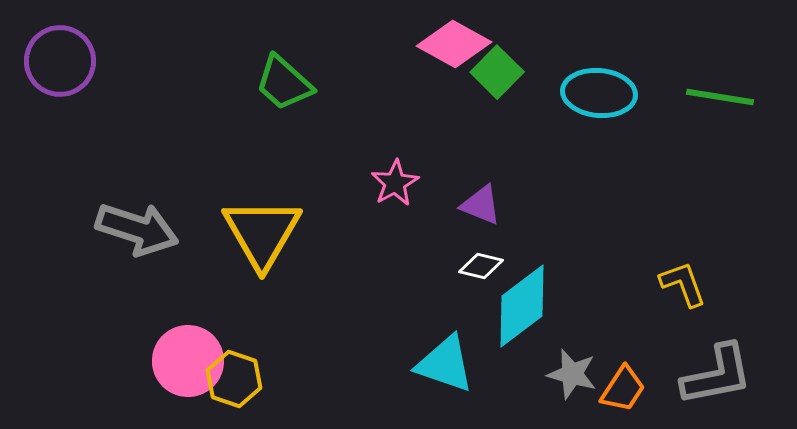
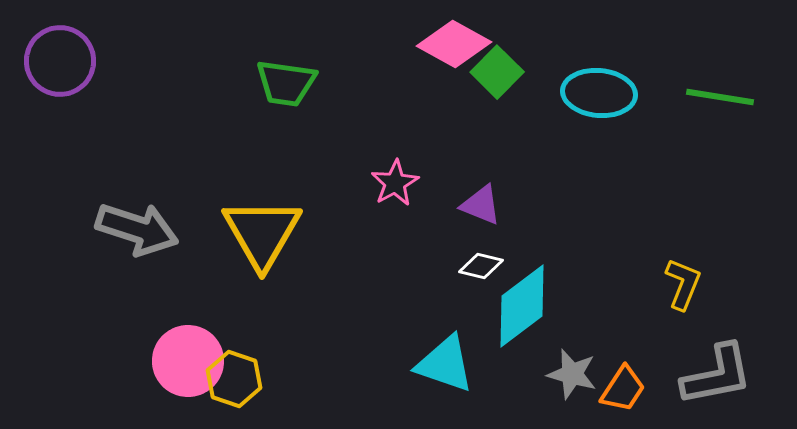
green trapezoid: moved 2 px right; rotated 34 degrees counterclockwise
yellow L-shape: rotated 42 degrees clockwise
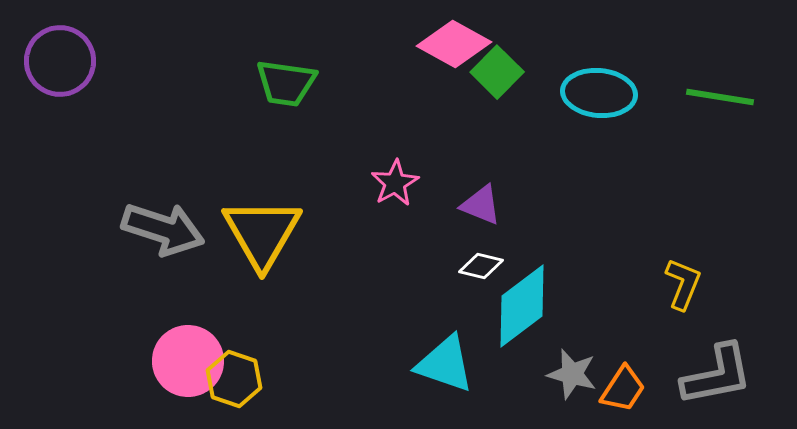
gray arrow: moved 26 px right
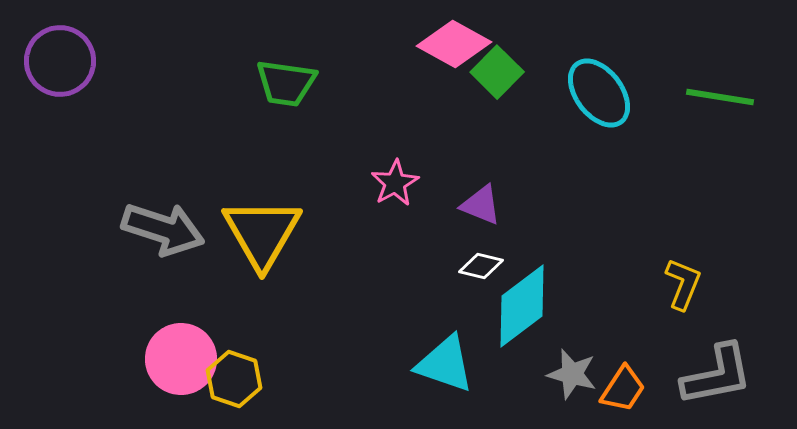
cyan ellipse: rotated 48 degrees clockwise
pink circle: moved 7 px left, 2 px up
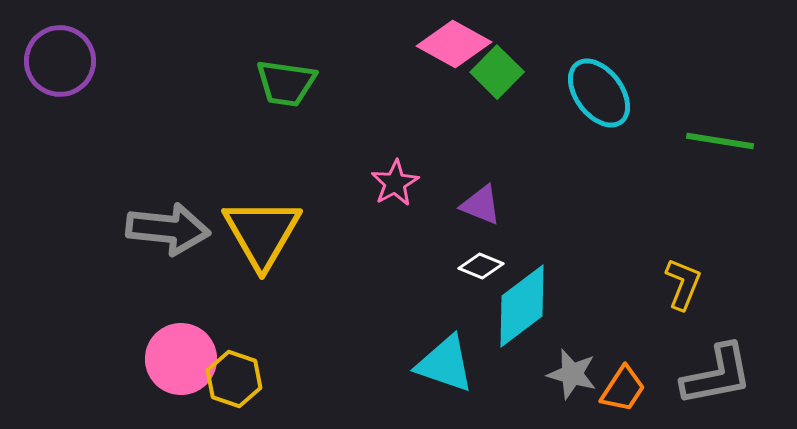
green line: moved 44 px down
gray arrow: moved 5 px right; rotated 12 degrees counterclockwise
white diamond: rotated 9 degrees clockwise
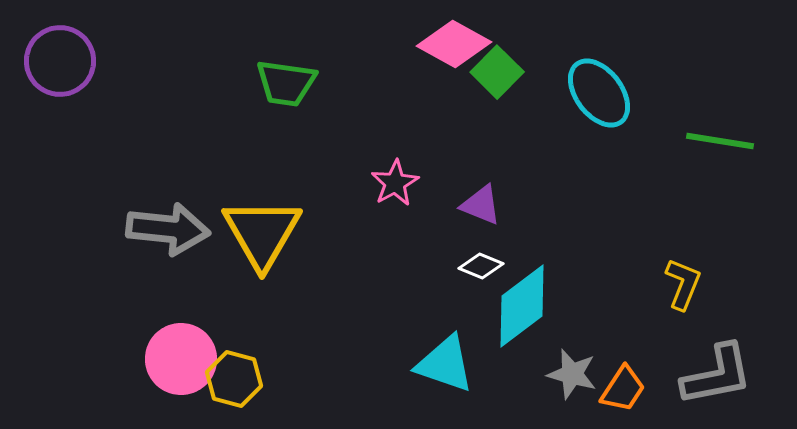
yellow hexagon: rotated 4 degrees counterclockwise
